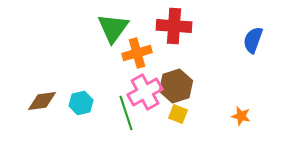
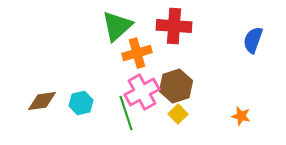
green triangle: moved 4 px right, 2 px up; rotated 12 degrees clockwise
pink cross: moved 3 px left
yellow square: rotated 24 degrees clockwise
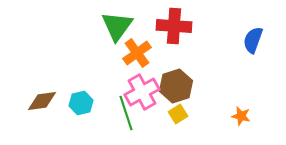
green triangle: rotated 12 degrees counterclockwise
orange cross: rotated 20 degrees counterclockwise
yellow square: rotated 12 degrees clockwise
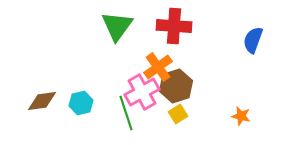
orange cross: moved 21 px right, 14 px down
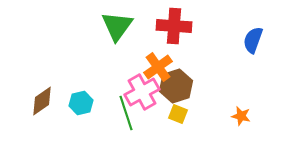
brown diamond: rotated 28 degrees counterclockwise
yellow square: rotated 36 degrees counterclockwise
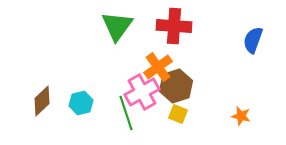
brown diamond: rotated 8 degrees counterclockwise
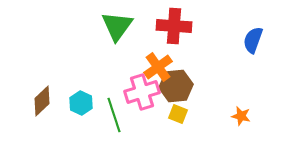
brown hexagon: rotated 12 degrees clockwise
pink cross: rotated 12 degrees clockwise
cyan hexagon: rotated 20 degrees counterclockwise
green line: moved 12 px left, 2 px down
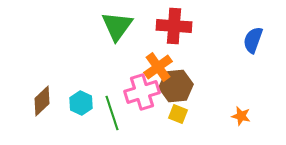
green line: moved 2 px left, 2 px up
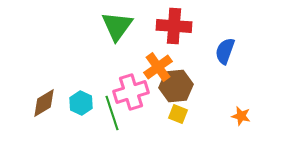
blue semicircle: moved 28 px left, 11 px down
pink cross: moved 11 px left
brown diamond: moved 2 px right, 2 px down; rotated 12 degrees clockwise
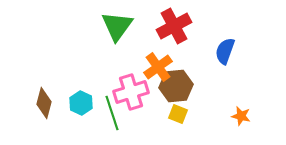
red cross: rotated 32 degrees counterclockwise
brown diamond: rotated 44 degrees counterclockwise
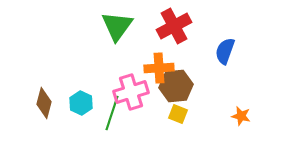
orange cross: moved 1 px right, 1 px down; rotated 32 degrees clockwise
green line: rotated 36 degrees clockwise
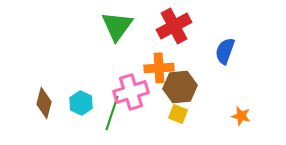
brown hexagon: moved 4 px right, 1 px down
